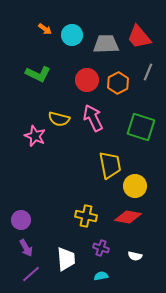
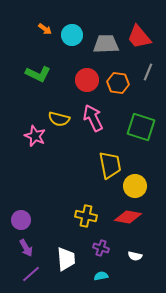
orange hexagon: rotated 25 degrees counterclockwise
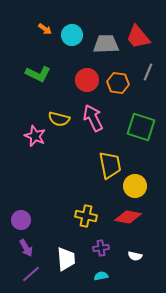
red trapezoid: moved 1 px left
purple cross: rotated 28 degrees counterclockwise
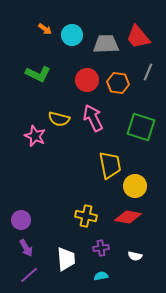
purple line: moved 2 px left, 1 px down
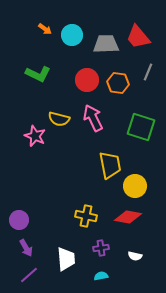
purple circle: moved 2 px left
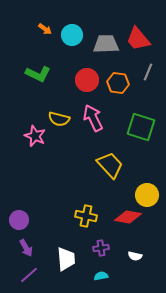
red trapezoid: moved 2 px down
yellow trapezoid: rotated 32 degrees counterclockwise
yellow circle: moved 12 px right, 9 px down
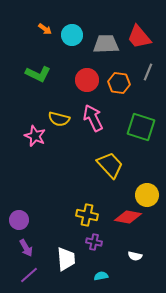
red trapezoid: moved 1 px right, 2 px up
orange hexagon: moved 1 px right
yellow cross: moved 1 px right, 1 px up
purple cross: moved 7 px left, 6 px up; rotated 21 degrees clockwise
